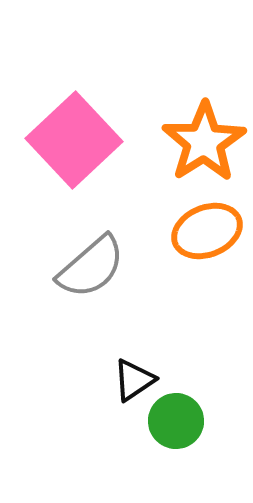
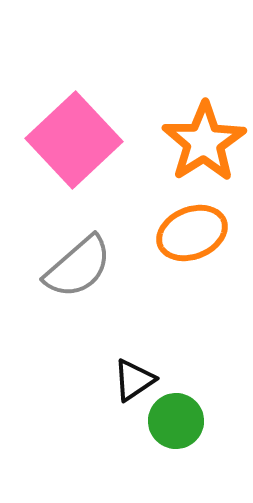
orange ellipse: moved 15 px left, 2 px down
gray semicircle: moved 13 px left
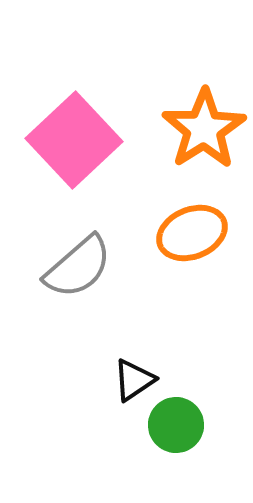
orange star: moved 13 px up
green circle: moved 4 px down
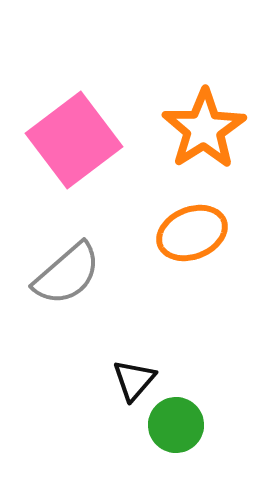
pink square: rotated 6 degrees clockwise
gray semicircle: moved 11 px left, 7 px down
black triangle: rotated 15 degrees counterclockwise
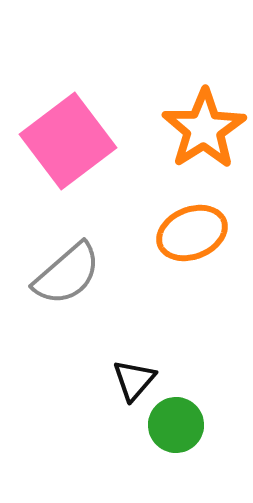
pink square: moved 6 px left, 1 px down
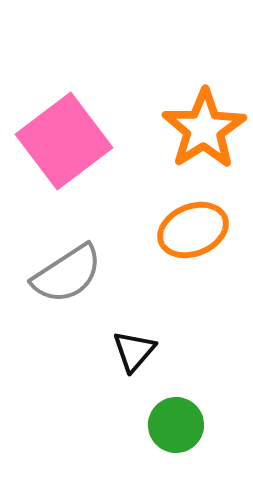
pink square: moved 4 px left
orange ellipse: moved 1 px right, 3 px up
gray semicircle: rotated 8 degrees clockwise
black triangle: moved 29 px up
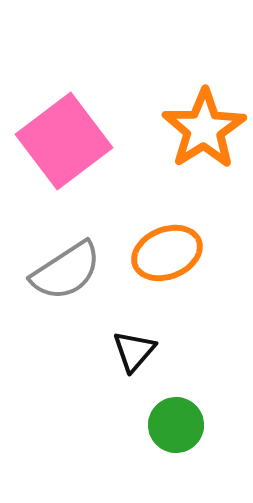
orange ellipse: moved 26 px left, 23 px down
gray semicircle: moved 1 px left, 3 px up
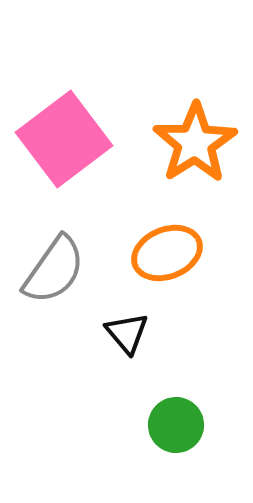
orange star: moved 9 px left, 14 px down
pink square: moved 2 px up
gray semicircle: moved 12 px left, 1 px up; rotated 22 degrees counterclockwise
black triangle: moved 7 px left, 18 px up; rotated 21 degrees counterclockwise
